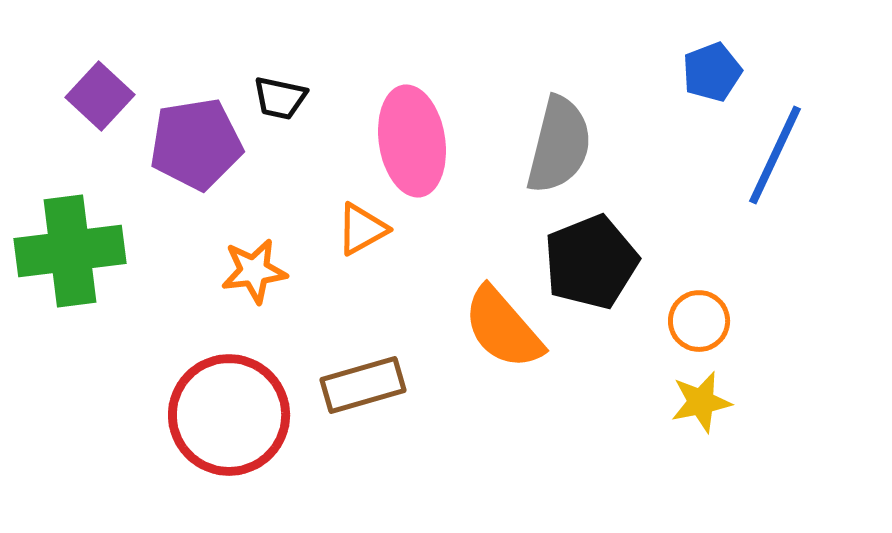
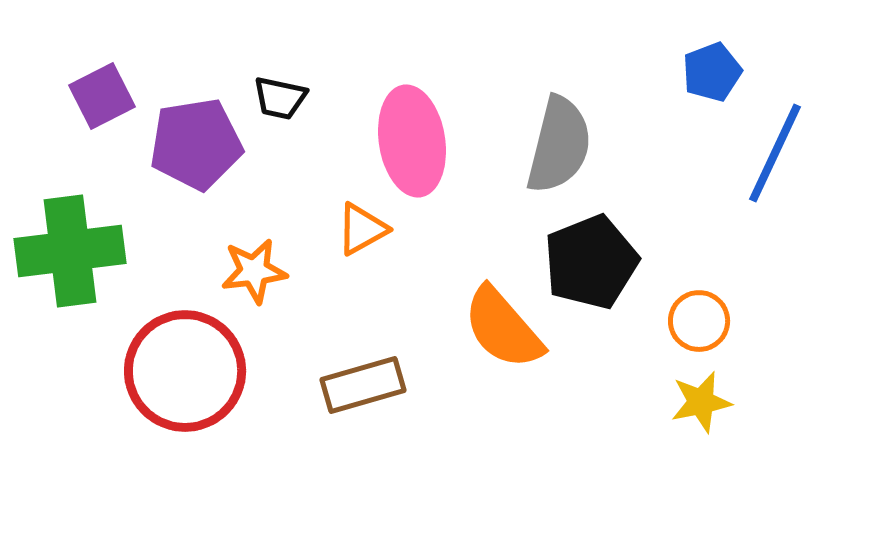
purple square: moved 2 px right; rotated 20 degrees clockwise
blue line: moved 2 px up
red circle: moved 44 px left, 44 px up
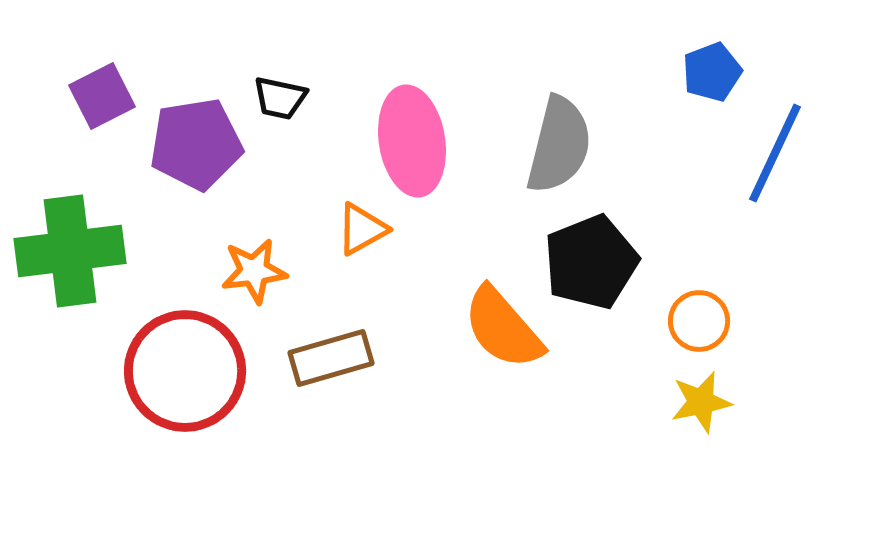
brown rectangle: moved 32 px left, 27 px up
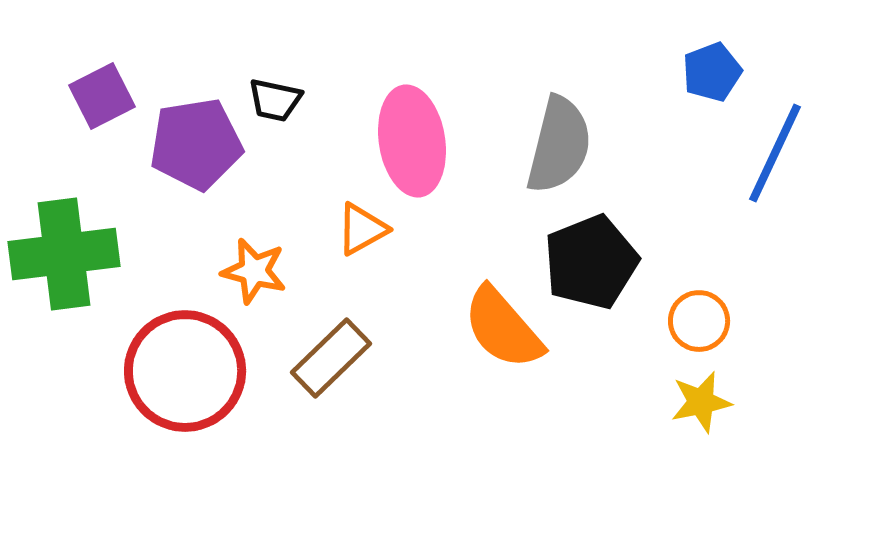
black trapezoid: moved 5 px left, 2 px down
green cross: moved 6 px left, 3 px down
orange star: rotated 22 degrees clockwise
brown rectangle: rotated 28 degrees counterclockwise
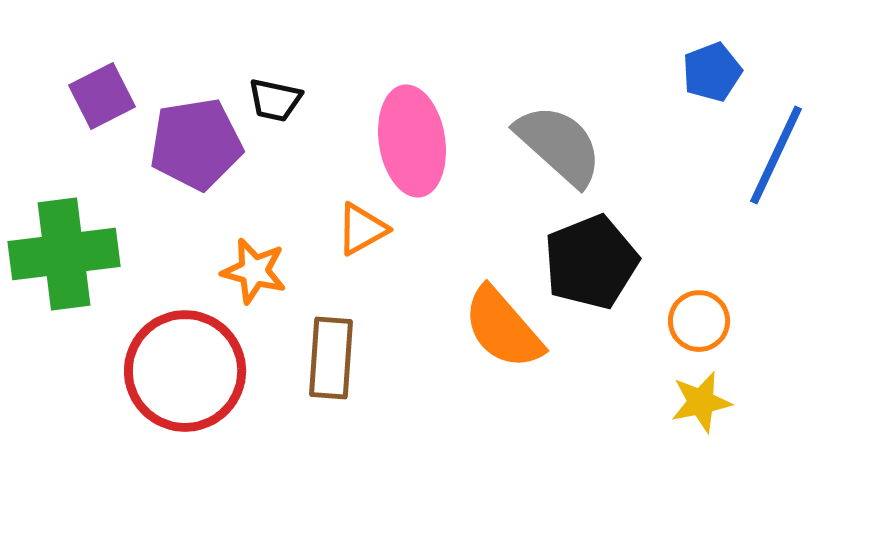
gray semicircle: rotated 62 degrees counterclockwise
blue line: moved 1 px right, 2 px down
brown rectangle: rotated 42 degrees counterclockwise
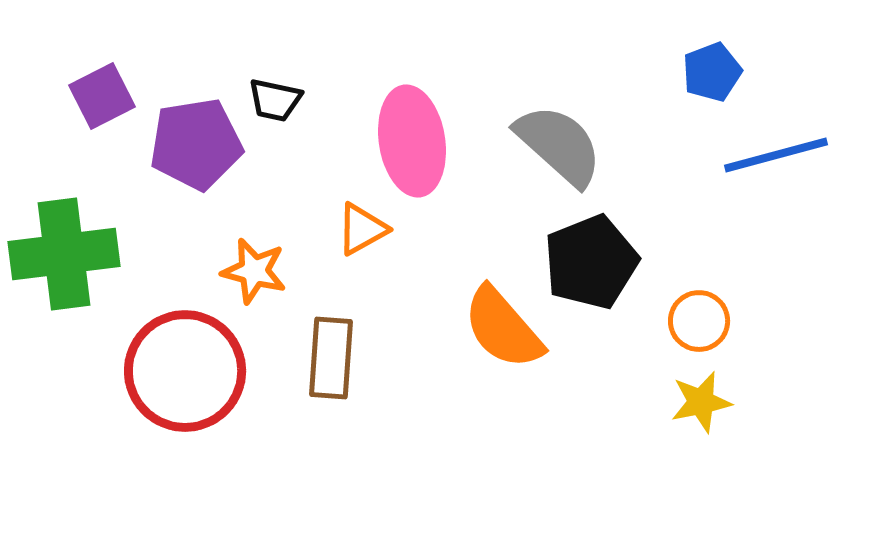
blue line: rotated 50 degrees clockwise
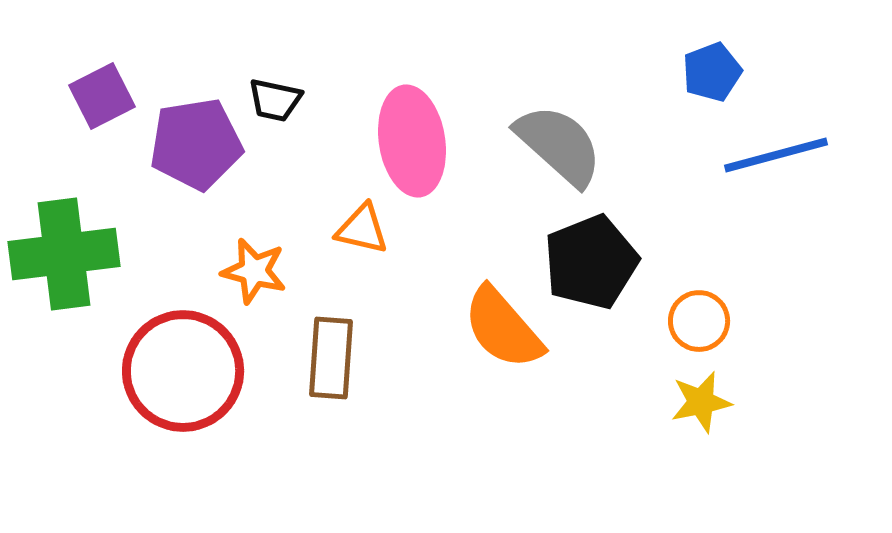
orange triangle: rotated 42 degrees clockwise
red circle: moved 2 px left
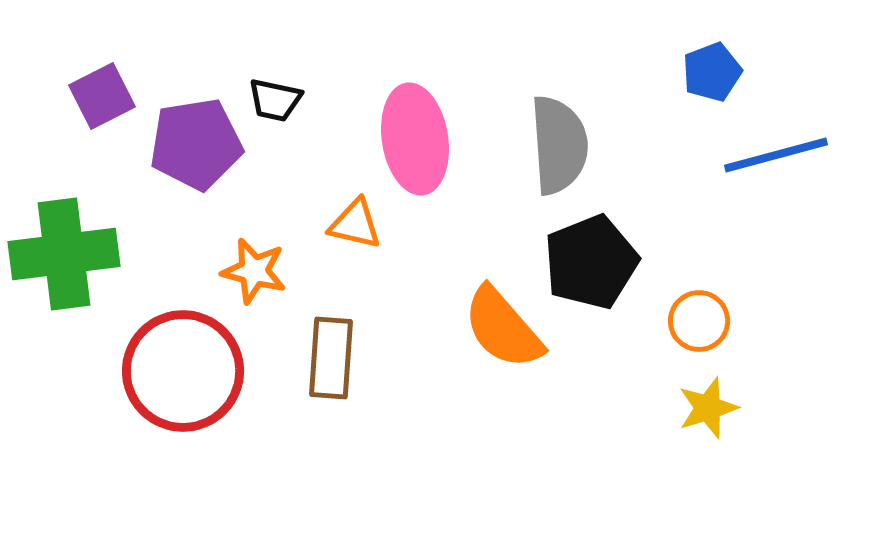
pink ellipse: moved 3 px right, 2 px up
gray semicircle: rotated 44 degrees clockwise
orange triangle: moved 7 px left, 5 px up
yellow star: moved 7 px right, 6 px down; rotated 6 degrees counterclockwise
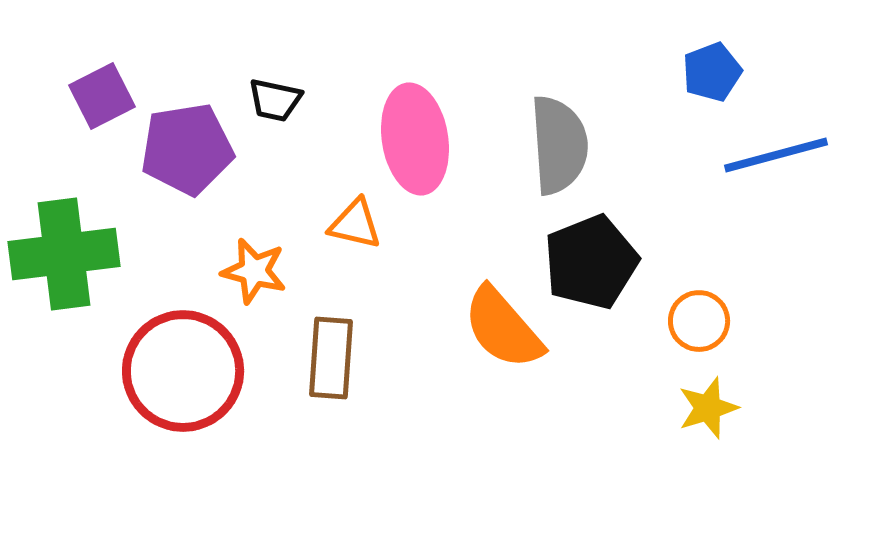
purple pentagon: moved 9 px left, 5 px down
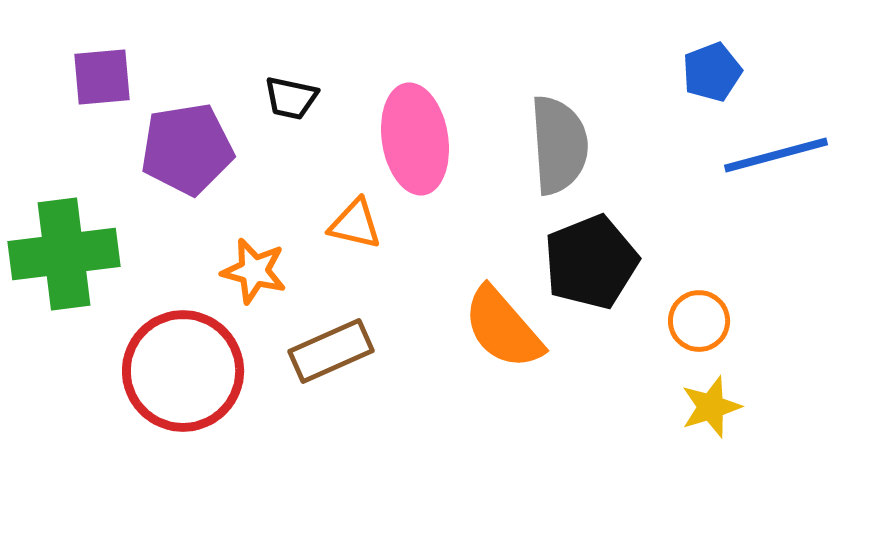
purple square: moved 19 px up; rotated 22 degrees clockwise
black trapezoid: moved 16 px right, 2 px up
brown rectangle: moved 7 px up; rotated 62 degrees clockwise
yellow star: moved 3 px right, 1 px up
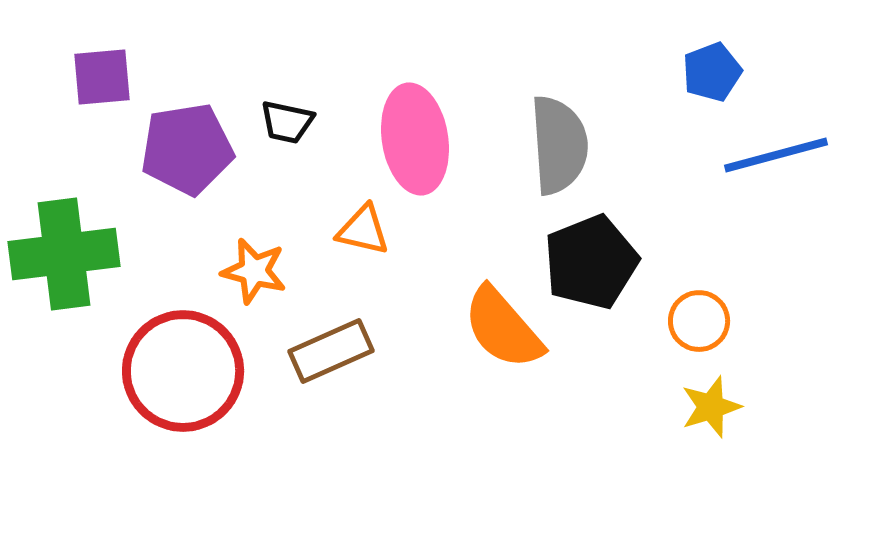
black trapezoid: moved 4 px left, 24 px down
orange triangle: moved 8 px right, 6 px down
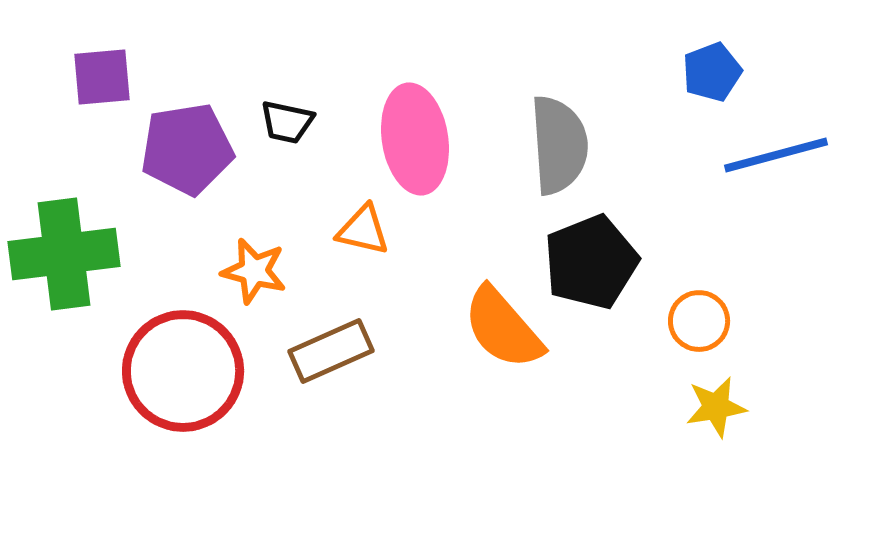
yellow star: moved 5 px right; rotated 8 degrees clockwise
